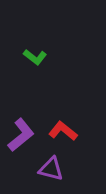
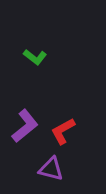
red L-shape: rotated 68 degrees counterclockwise
purple L-shape: moved 4 px right, 9 px up
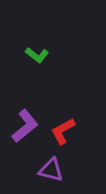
green L-shape: moved 2 px right, 2 px up
purple triangle: moved 1 px down
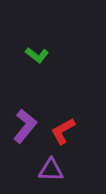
purple L-shape: rotated 12 degrees counterclockwise
purple triangle: rotated 12 degrees counterclockwise
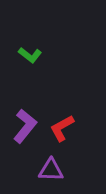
green L-shape: moved 7 px left
red L-shape: moved 1 px left, 3 px up
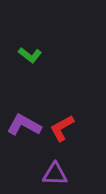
purple L-shape: moved 1 px left, 1 px up; rotated 100 degrees counterclockwise
purple triangle: moved 4 px right, 4 px down
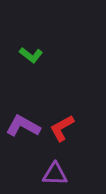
green L-shape: moved 1 px right
purple L-shape: moved 1 px left, 1 px down
